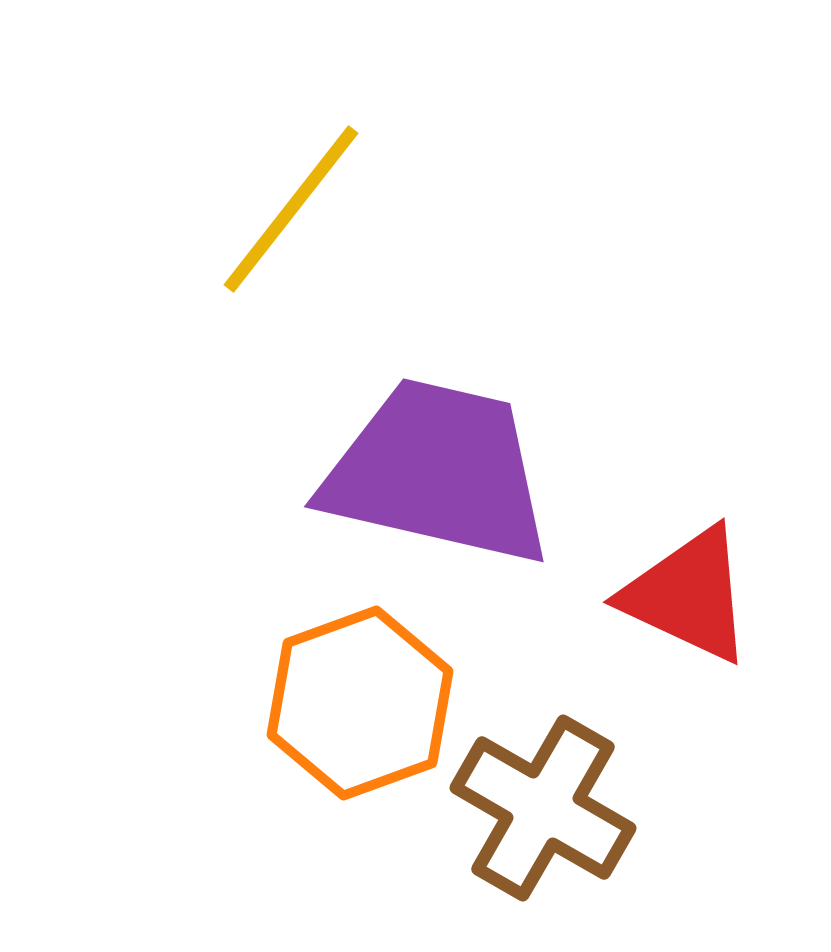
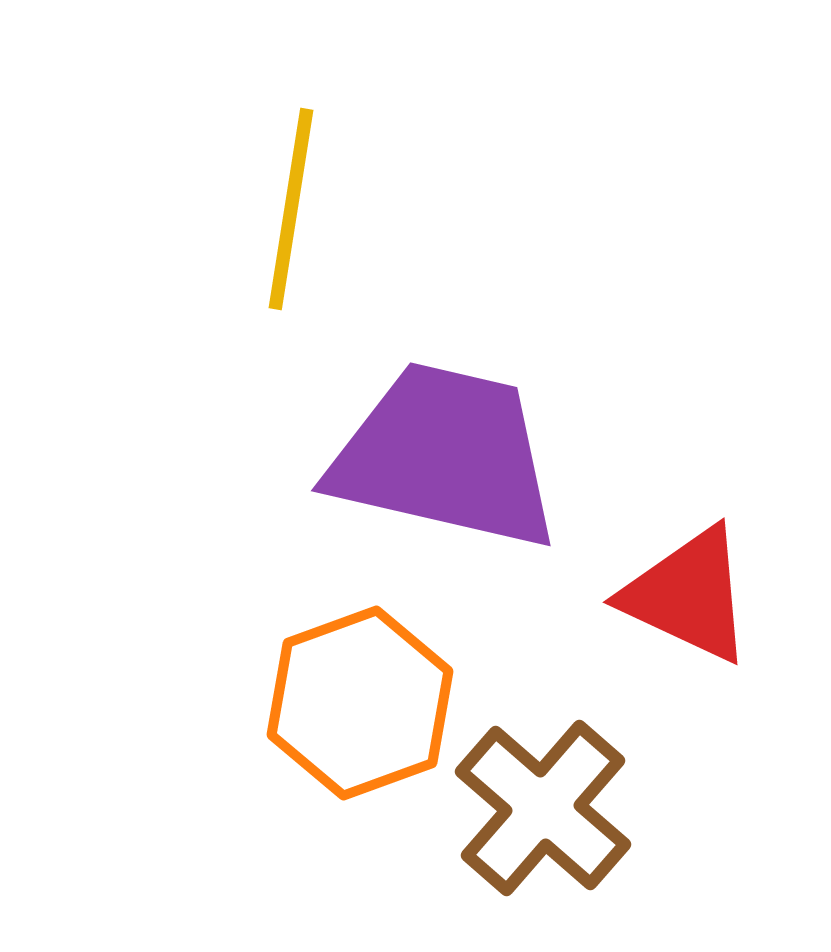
yellow line: rotated 29 degrees counterclockwise
purple trapezoid: moved 7 px right, 16 px up
brown cross: rotated 11 degrees clockwise
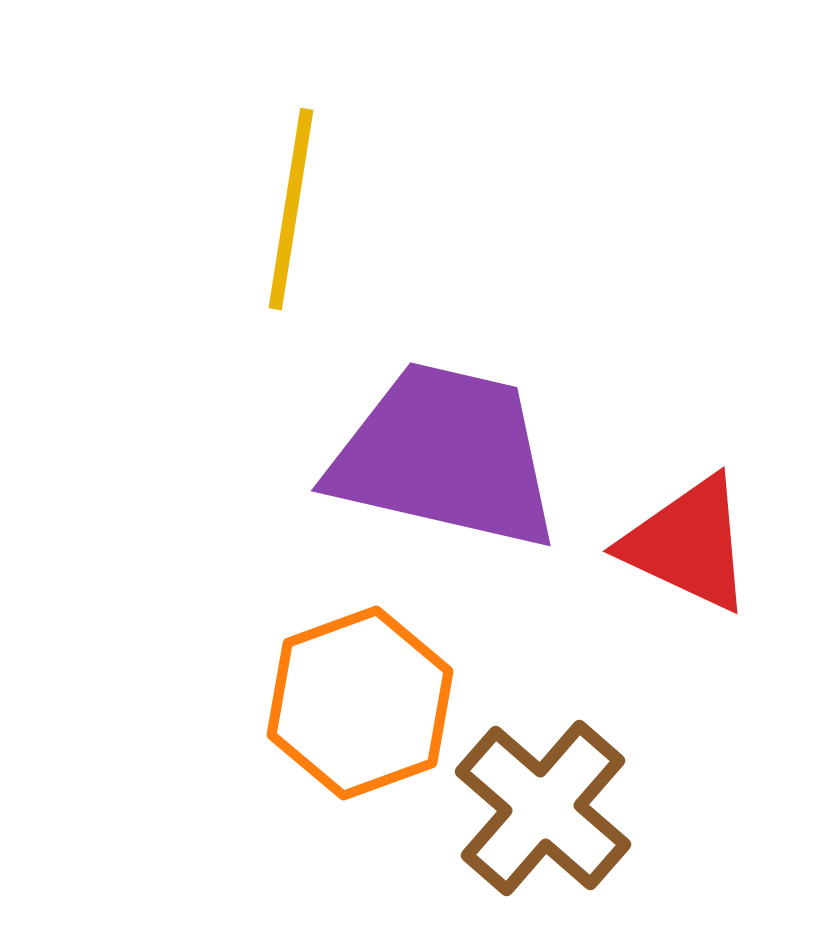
red triangle: moved 51 px up
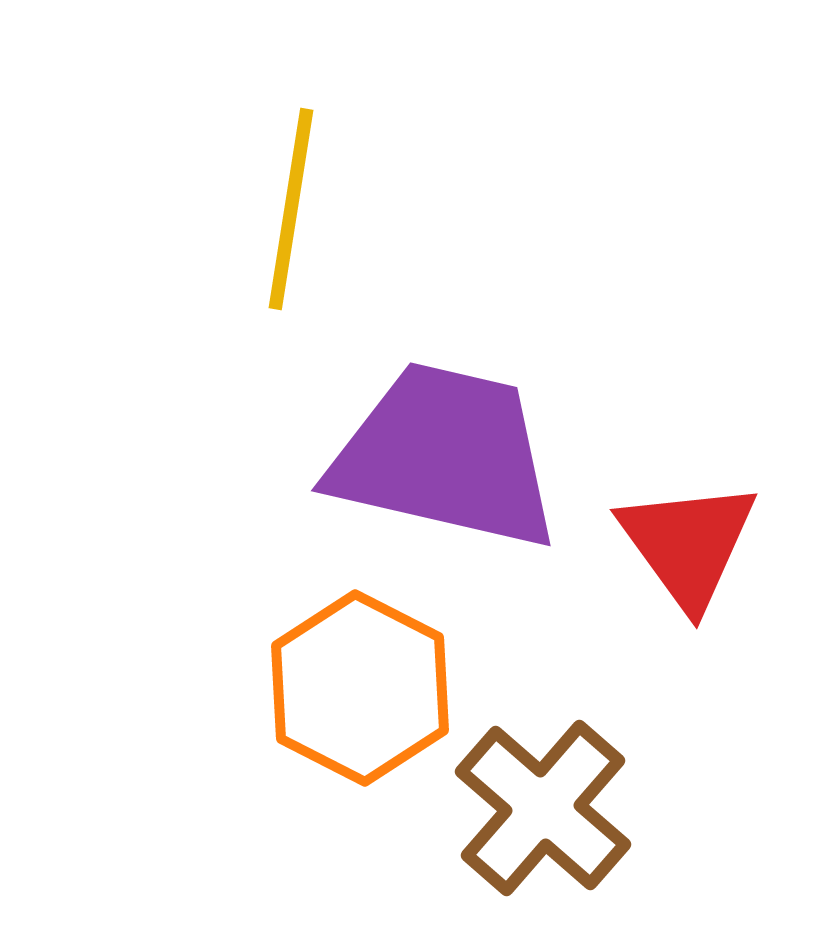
red triangle: rotated 29 degrees clockwise
orange hexagon: moved 15 px up; rotated 13 degrees counterclockwise
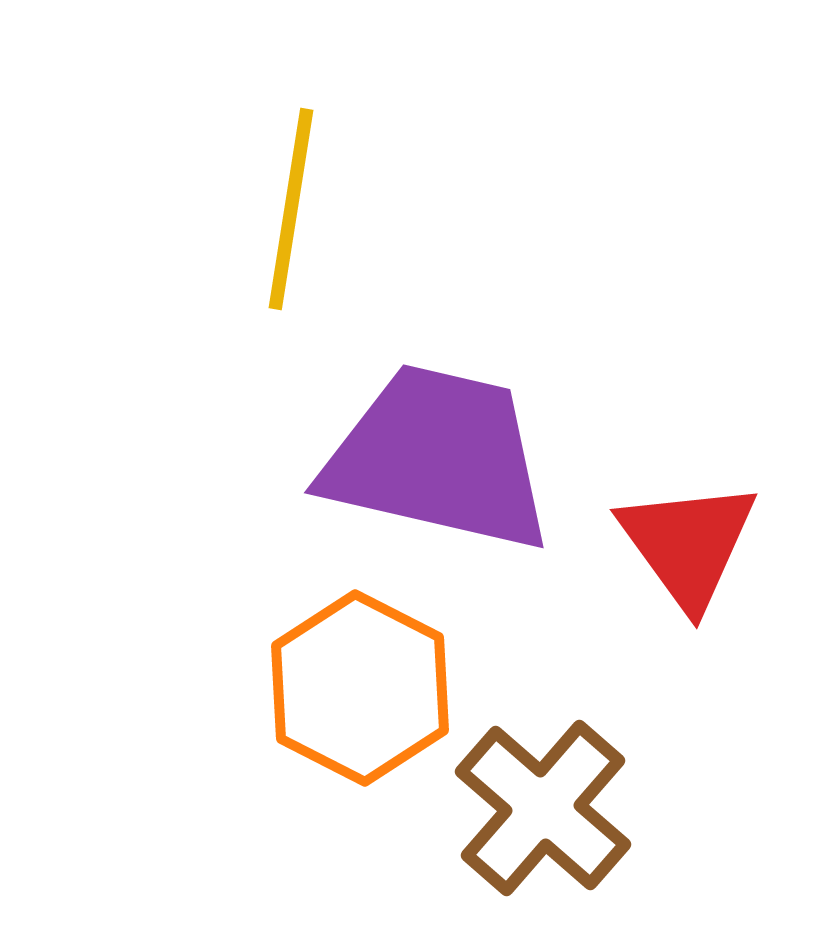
purple trapezoid: moved 7 px left, 2 px down
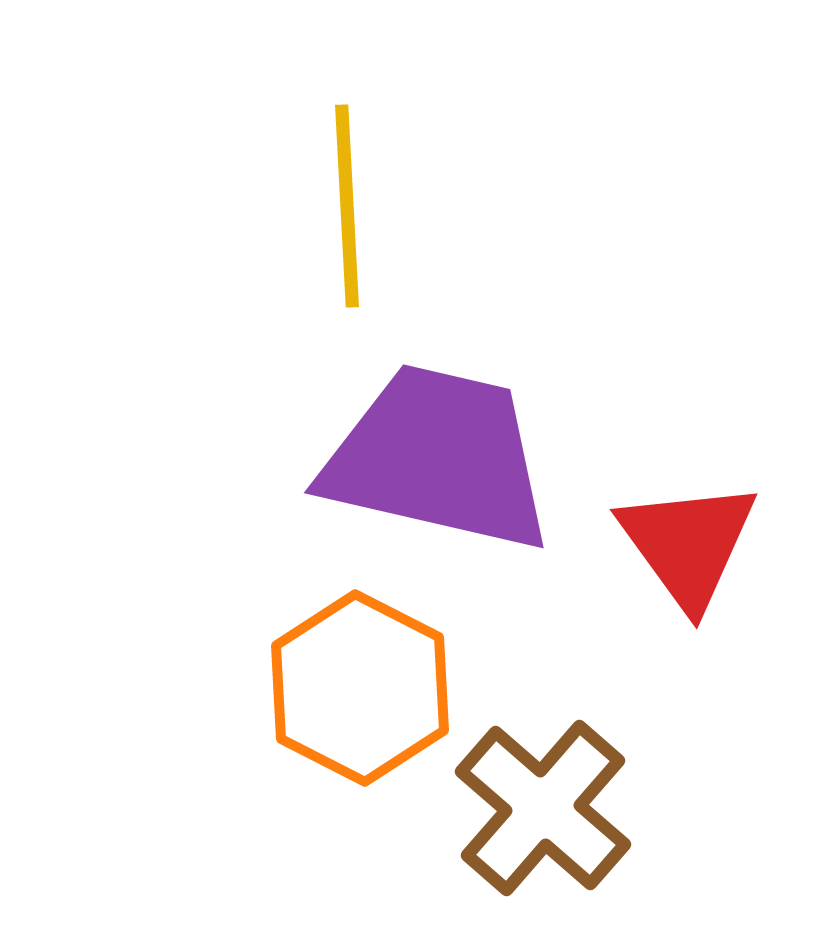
yellow line: moved 56 px right, 3 px up; rotated 12 degrees counterclockwise
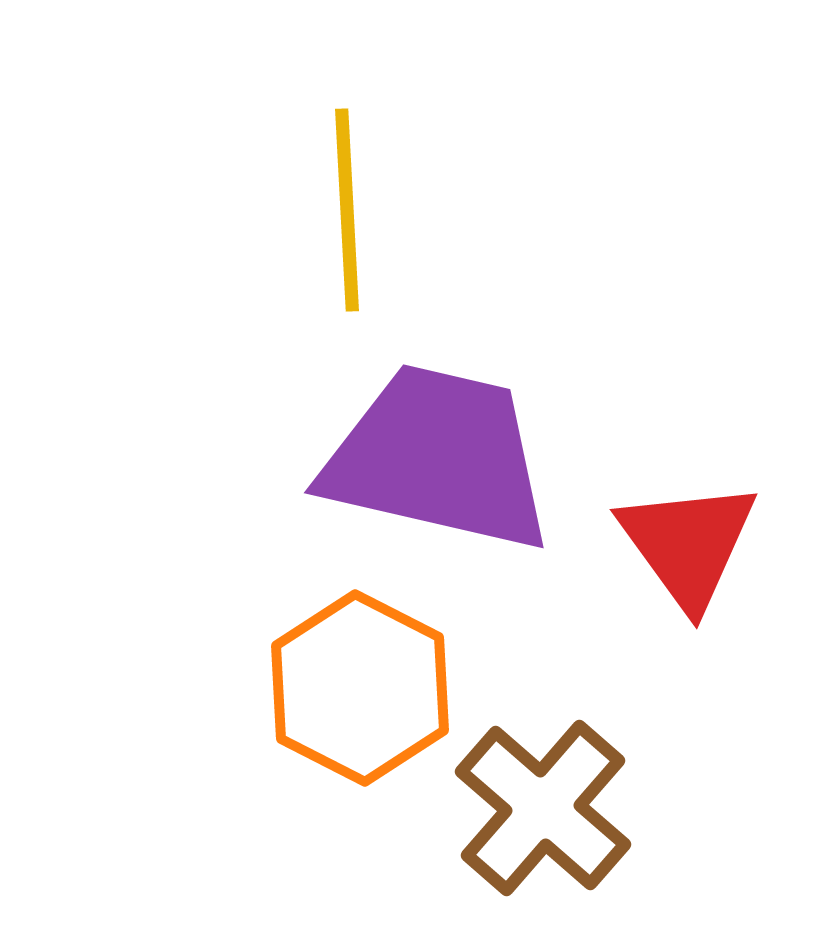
yellow line: moved 4 px down
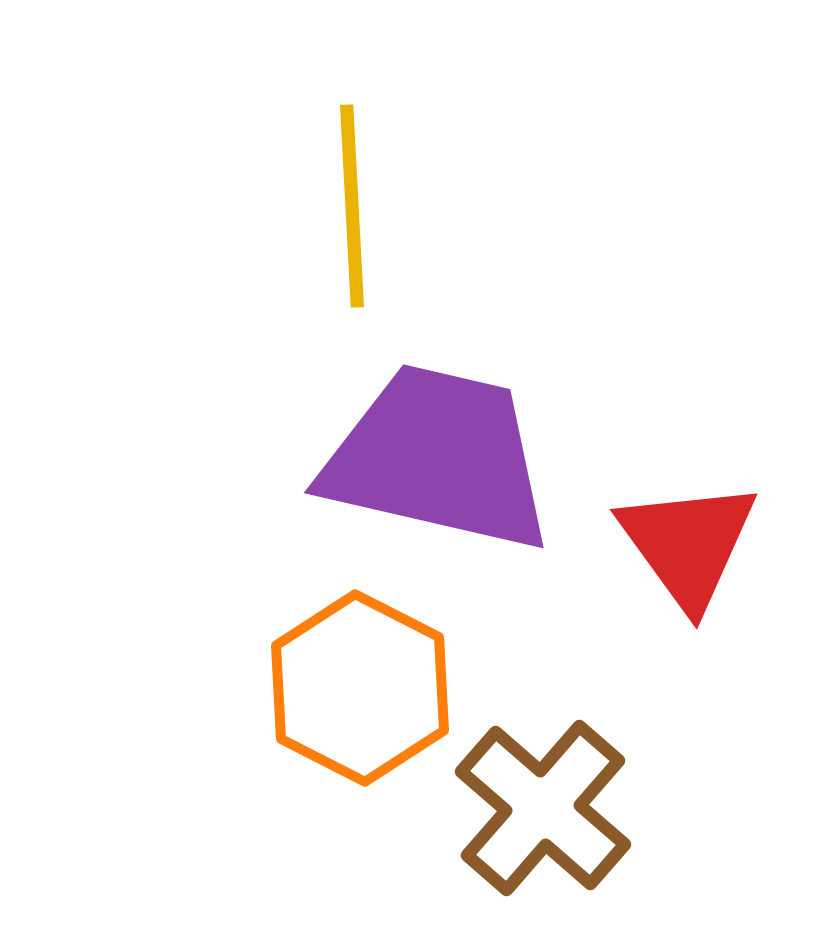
yellow line: moved 5 px right, 4 px up
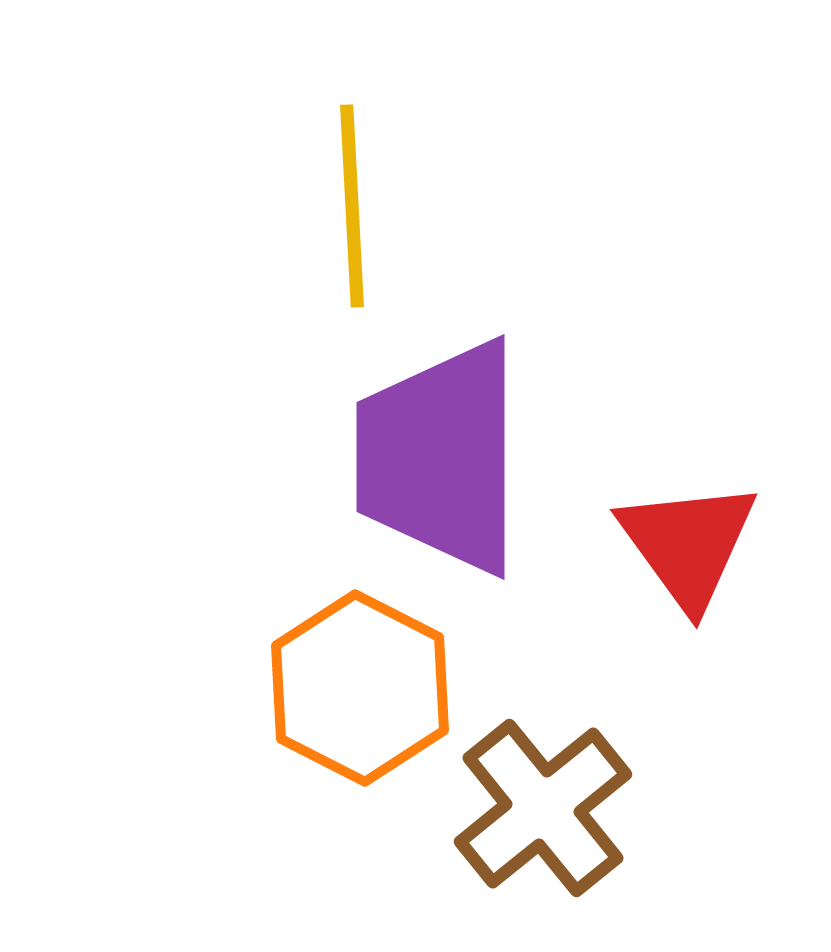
purple trapezoid: moved 2 px right, 1 px up; rotated 103 degrees counterclockwise
brown cross: rotated 10 degrees clockwise
